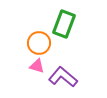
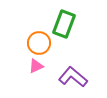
pink triangle: moved 1 px left; rotated 42 degrees counterclockwise
purple L-shape: moved 10 px right
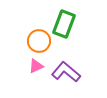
orange circle: moved 2 px up
purple L-shape: moved 7 px left, 5 px up
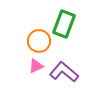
purple L-shape: moved 2 px left
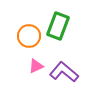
green rectangle: moved 6 px left, 2 px down
orange circle: moved 10 px left, 5 px up
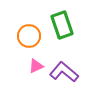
green rectangle: moved 4 px right, 1 px up; rotated 40 degrees counterclockwise
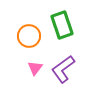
pink triangle: moved 1 px left, 2 px down; rotated 28 degrees counterclockwise
purple L-shape: moved 1 px left, 3 px up; rotated 76 degrees counterclockwise
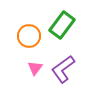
green rectangle: rotated 56 degrees clockwise
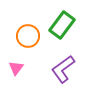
orange circle: moved 1 px left
pink triangle: moved 19 px left
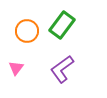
orange circle: moved 1 px left, 5 px up
purple L-shape: moved 1 px left
